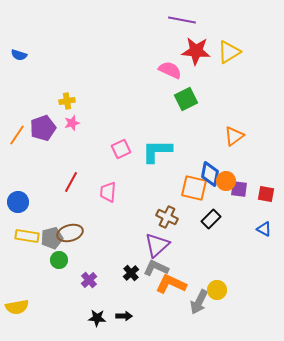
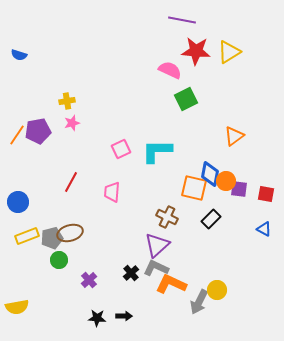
purple pentagon: moved 5 px left, 3 px down; rotated 10 degrees clockwise
pink trapezoid: moved 4 px right
yellow rectangle: rotated 30 degrees counterclockwise
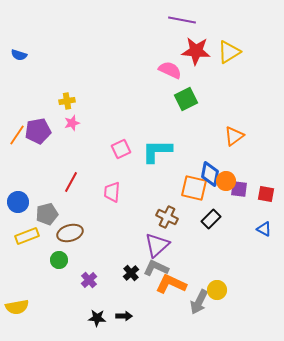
gray pentagon: moved 5 px left, 24 px up
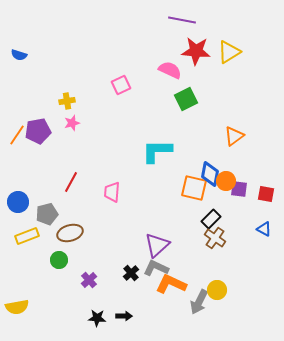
pink square: moved 64 px up
brown cross: moved 48 px right, 21 px down; rotated 10 degrees clockwise
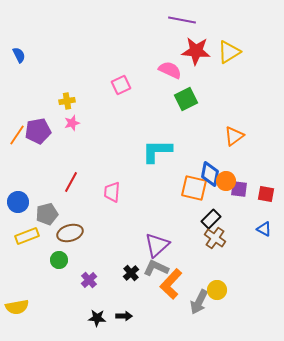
blue semicircle: rotated 133 degrees counterclockwise
orange L-shape: rotated 72 degrees counterclockwise
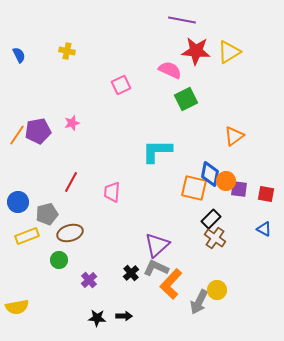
yellow cross: moved 50 px up; rotated 21 degrees clockwise
